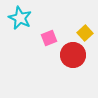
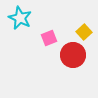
yellow square: moved 1 px left, 1 px up
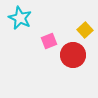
yellow square: moved 1 px right, 2 px up
pink square: moved 3 px down
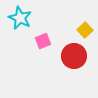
pink square: moved 6 px left
red circle: moved 1 px right, 1 px down
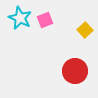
pink square: moved 2 px right, 21 px up
red circle: moved 1 px right, 15 px down
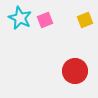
yellow square: moved 10 px up; rotated 21 degrees clockwise
